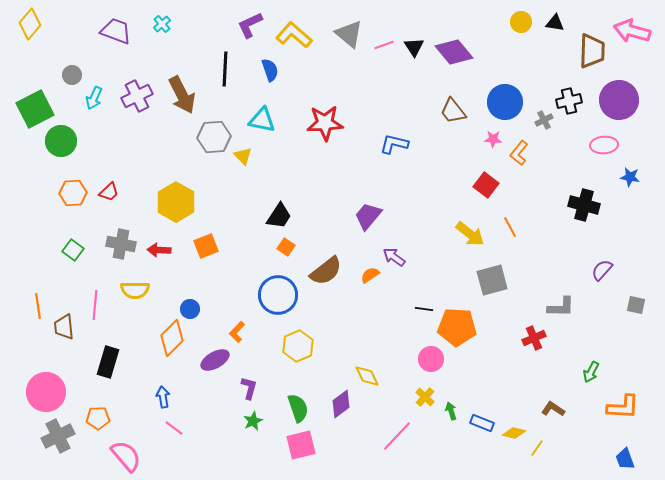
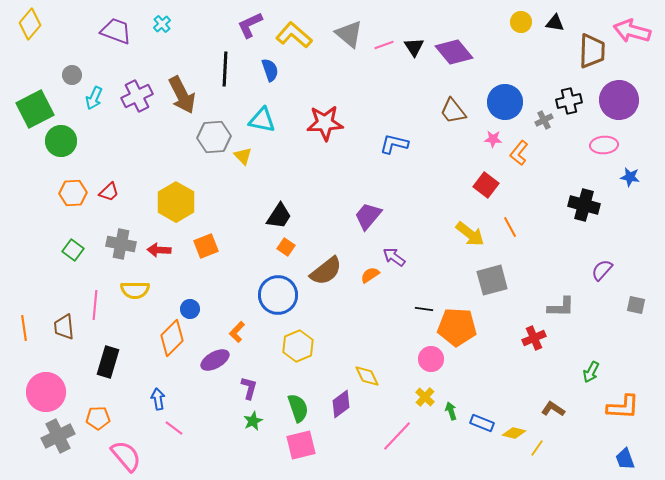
orange line at (38, 306): moved 14 px left, 22 px down
blue arrow at (163, 397): moved 5 px left, 2 px down
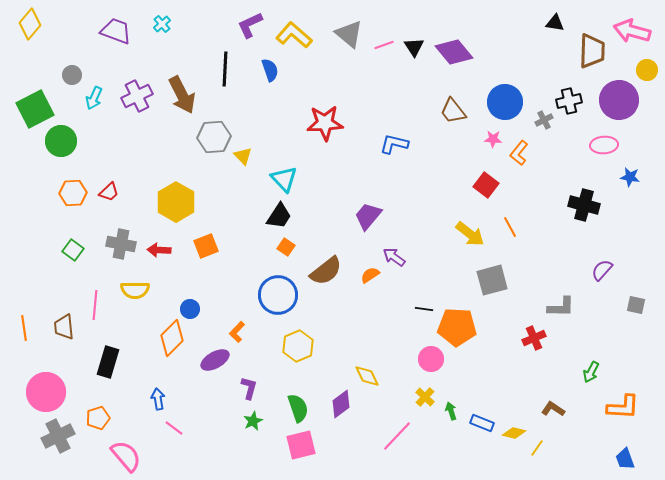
yellow circle at (521, 22): moved 126 px right, 48 px down
cyan triangle at (262, 120): moved 22 px right, 59 px down; rotated 36 degrees clockwise
orange pentagon at (98, 418): rotated 15 degrees counterclockwise
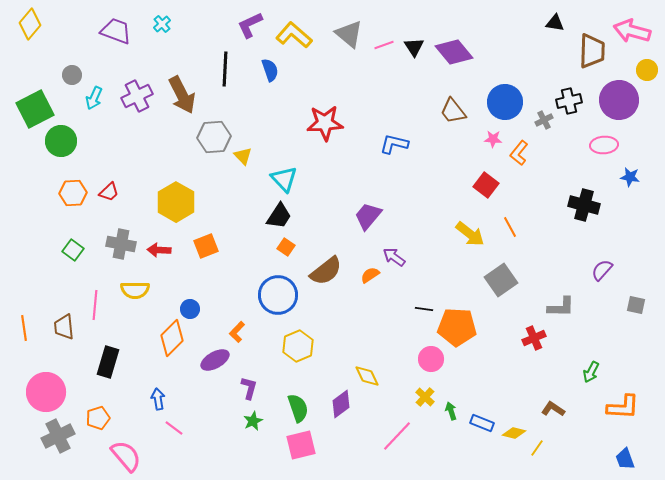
gray square at (492, 280): moved 9 px right; rotated 20 degrees counterclockwise
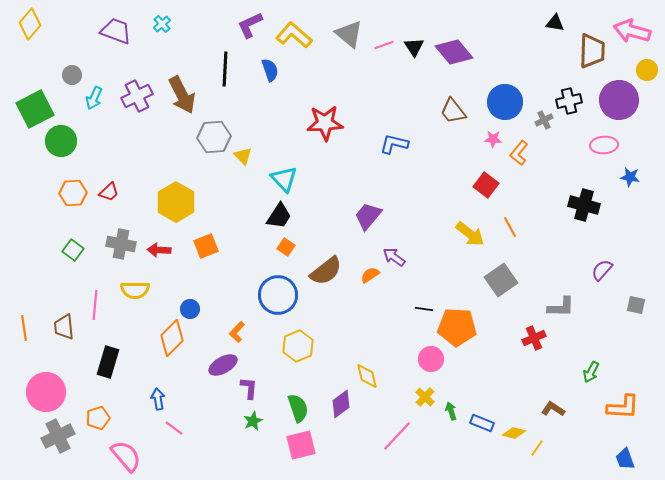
purple ellipse at (215, 360): moved 8 px right, 5 px down
yellow diamond at (367, 376): rotated 12 degrees clockwise
purple L-shape at (249, 388): rotated 10 degrees counterclockwise
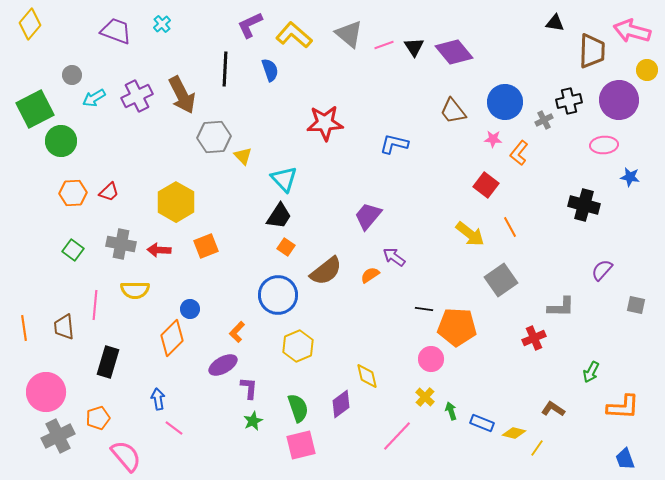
cyan arrow at (94, 98): rotated 35 degrees clockwise
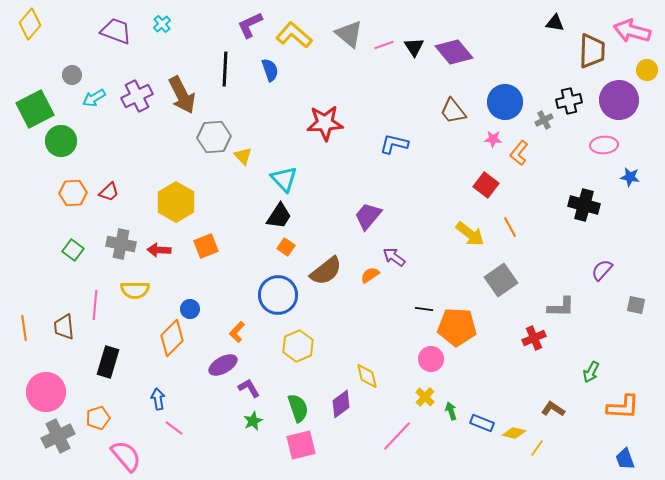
purple L-shape at (249, 388): rotated 35 degrees counterclockwise
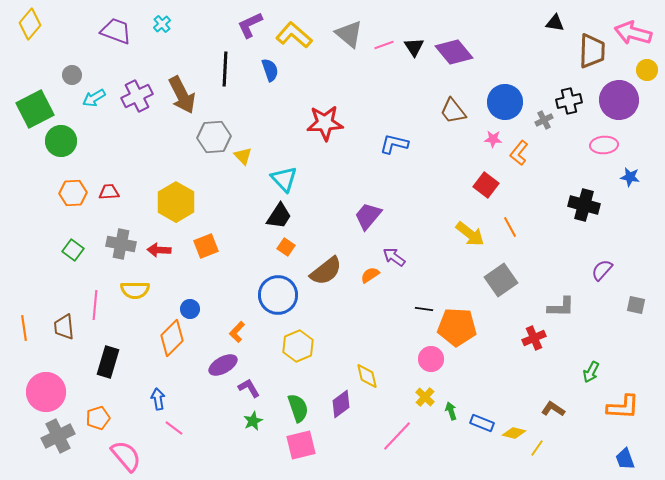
pink arrow at (632, 31): moved 1 px right, 2 px down
red trapezoid at (109, 192): rotated 140 degrees counterclockwise
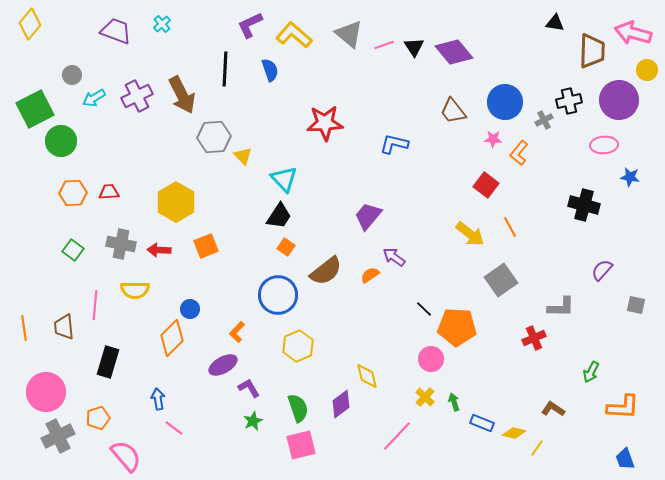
black line at (424, 309): rotated 36 degrees clockwise
green arrow at (451, 411): moved 3 px right, 9 px up
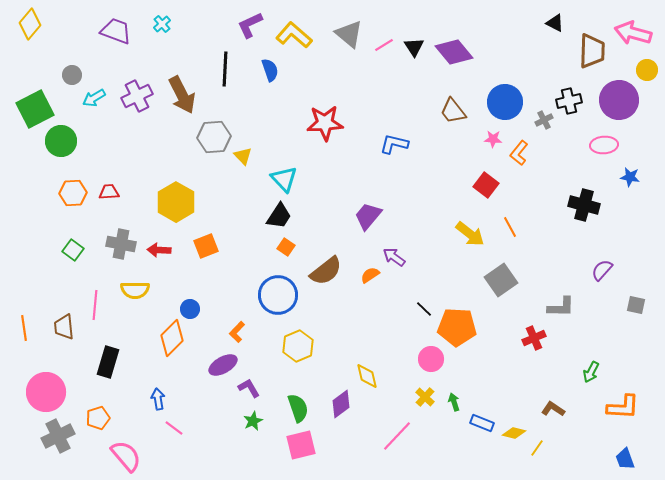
black triangle at (555, 23): rotated 18 degrees clockwise
pink line at (384, 45): rotated 12 degrees counterclockwise
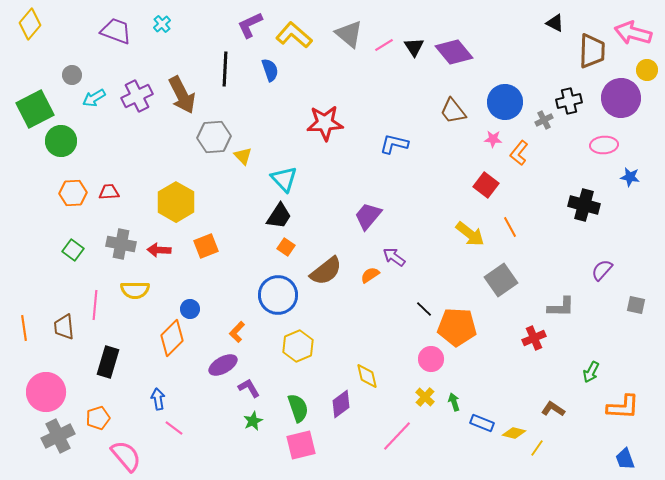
purple circle at (619, 100): moved 2 px right, 2 px up
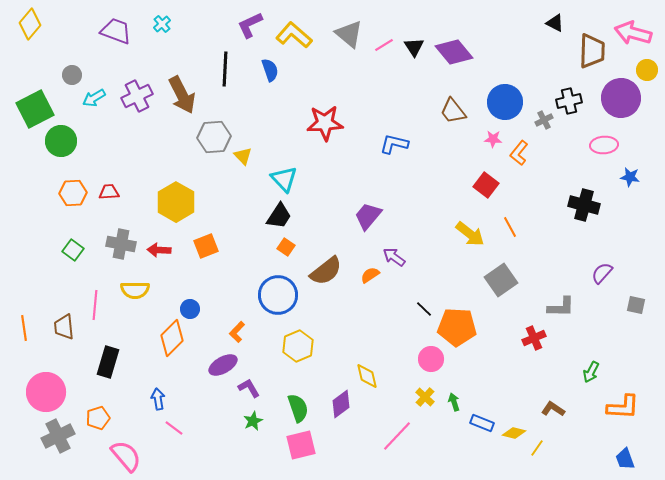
purple semicircle at (602, 270): moved 3 px down
